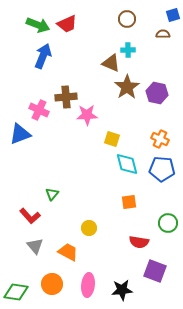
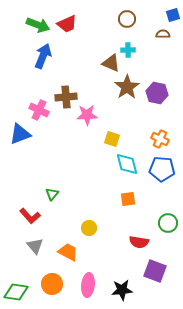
orange square: moved 1 px left, 3 px up
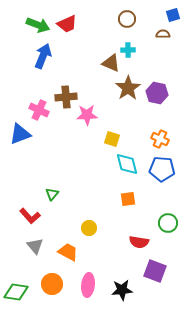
brown star: moved 1 px right, 1 px down
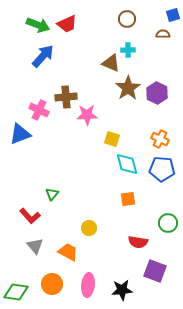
blue arrow: rotated 20 degrees clockwise
purple hexagon: rotated 15 degrees clockwise
red semicircle: moved 1 px left
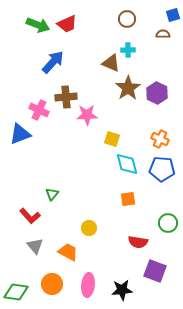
blue arrow: moved 10 px right, 6 px down
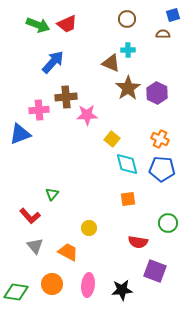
pink cross: rotated 30 degrees counterclockwise
yellow square: rotated 21 degrees clockwise
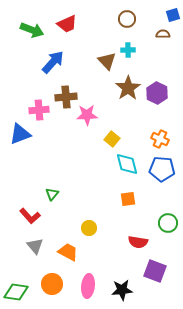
green arrow: moved 6 px left, 5 px down
brown triangle: moved 4 px left, 2 px up; rotated 24 degrees clockwise
pink ellipse: moved 1 px down
